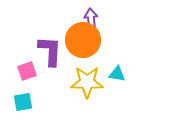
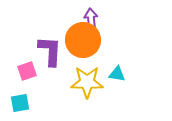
cyan square: moved 3 px left, 1 px down
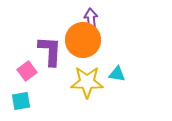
pink square: rotated 18 degrees counterclockwise
cyan square: moved 1 px right, 2 px up
